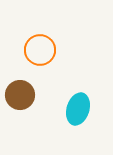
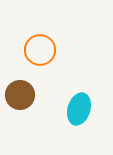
cyan ellipse: moved 1 px right
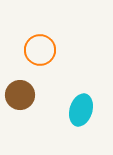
cyan ellipse: moved 2 px right, 1 px down
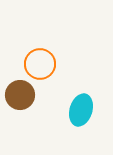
orange circle: moved 14 px down
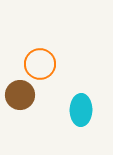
cyan ellipse: rotated 16 degrees counterclockwise
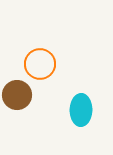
brown circle: moved 3 px left
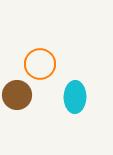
cyan ellipse: moved 6 px left, 13 px up
